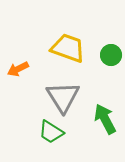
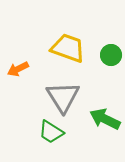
green arrow: rotated 36 degrees counterclockwise
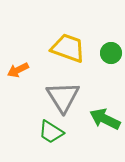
green circle: moved 2 px up
orange arrow: moved 1 px down
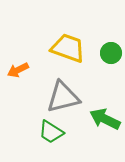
gray triangle: rotated 48 degrees clockwise
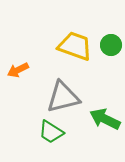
yellow trapezoid: moved 7 px right, 2 px up
green circle: moved 8 px up
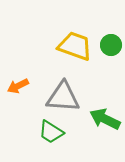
orange arrow: moved 16 px down
gray triangle: rotated 18 degrees clockwise
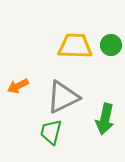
yellow trapezoid: rotated 18 degrees counterclockwise
gray triangle: rotated 30 degrees counterclockwise
green arrow: rotated 104 degrees counterclockwise
green trapezoid: rotated 72 degrees clockwise
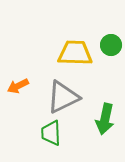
yellow trapezoid: moved 7 px down
green trapezoid: moved 1 px down; rotated 16 degrees counterclockwise
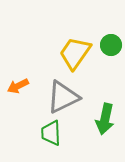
yellow trapezoid: rotated 57 degrees counterclockwise
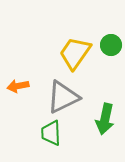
orange arrow: rotated 15 degrees clockwise
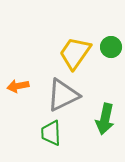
green circle: moved 2 px down
gray triangle: moved 2 px up
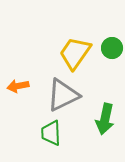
green circle: moved 1 px right, 1 px down
